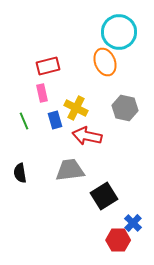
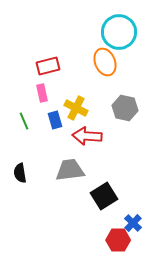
red arrow: rotated 8 degrees counterclockwise
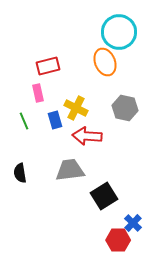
pink rectangle: moved 4 px left
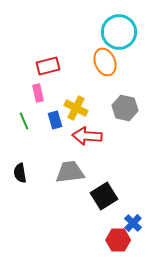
gray trapezoid: moved 2 px down
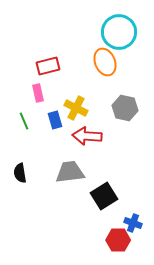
blue cross: rotated 24 degrees counterclockwise
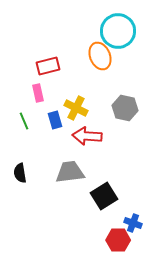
cyan circle: moved 1 px left, 1 px up
orange ellipse: moved 5 px left, 6 px up
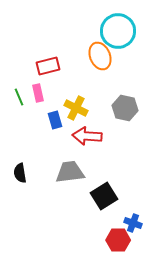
green line: moved 5 px left, 24 px up
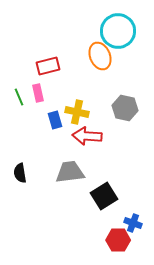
yellow cross: moved 1 px right, 4 px down; rotated 15 degrees counterclockwise
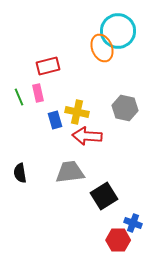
orange ellipse: moved 2 px right, 8 px up
